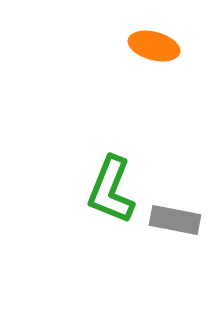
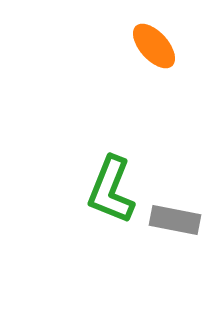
orange ellipse: rotated 33 degrees clockwise
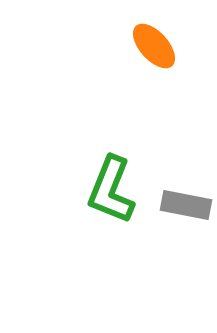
gray rectangle: moved 11 px right, 15 px up
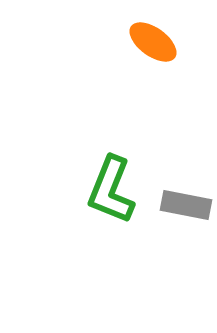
orange ellipse: moved 1 px left, 4 px up; rotated 12 degrees counterclockwise
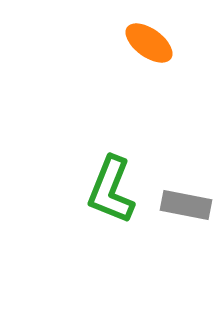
orange ellipse: moved 4 px left, 1 px down
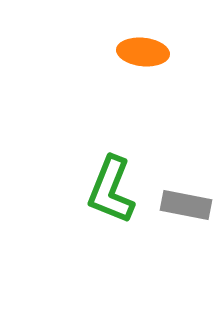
orange ellipse: moved 6 px left, 9 px down; rotated 30 degrees counterclockwise
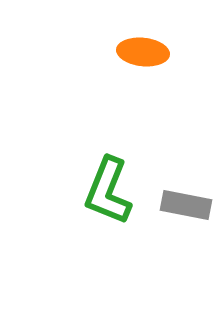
green L-shape: moved 3 px left, 1 px down
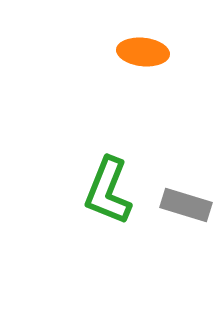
gray rectangle: rotated 6 degrees clockwise
